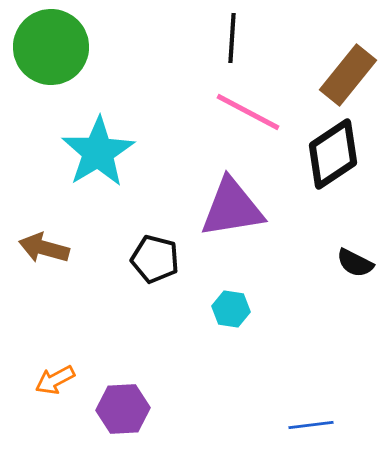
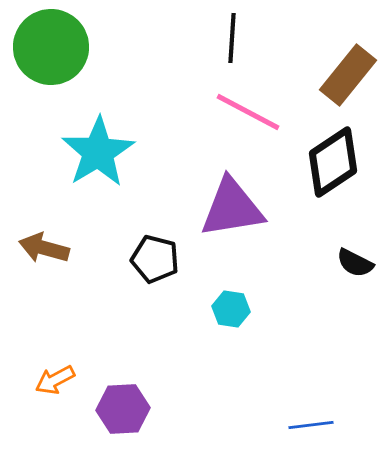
black diamond: moved 8 px down
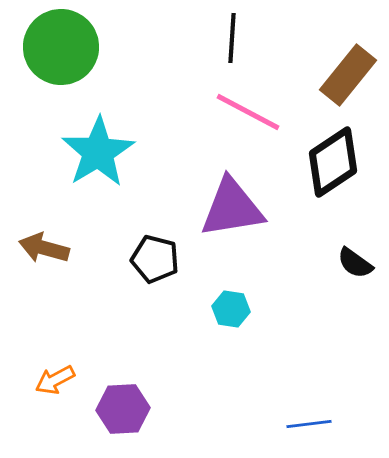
green circle: moved 10 px right
black semicircle: rotated 9 degrees clockwise
blue line: moved 2 px left, 1 px up
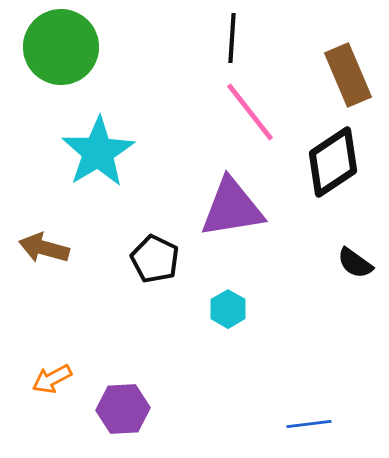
brown rectangle: rotated 62 degrees counterclockwise
pink line: moved 2 px right; rotated 24 degrees clockwise
black pentagon: rotated 12 degrees clockwise
cyan hexagon: moved 3 px left; rotated 21 degrees clockwise
orange arrow: moved 3 px left, 1 px up
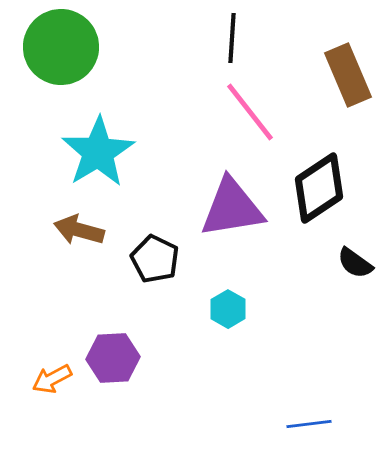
black diamond: moved 14 px left, 26 px down
brown arrow: moved 35 px right, 18 px up
purple hexagon: moved 10 px left, 51 px up
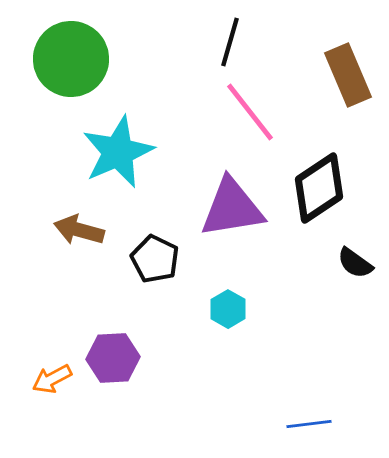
black line: moved 2 px left, 4 px down; rotated 12 degrees clockwise
green circle: moved 10 px right, 12 px down
cyan star: moved 20 px right; rotated 8 degrees clockwise
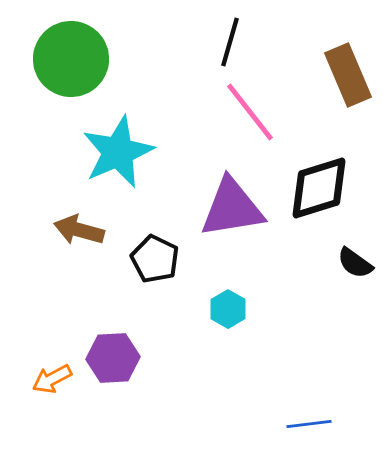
black diamond: rotated 16 degrees clockwise
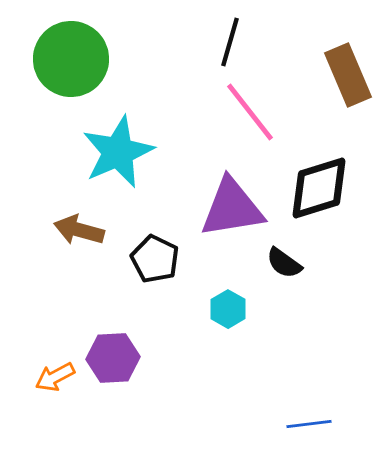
black semicircle: moved 71 px left
orange arrow: moved 3 px right, 2 px up
